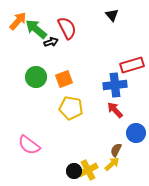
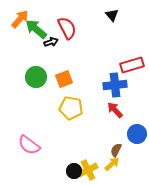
orange arrow: moved 2 px right, 2 px up
blue circle: moved 1 px right, 1 px down
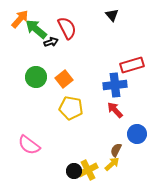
orange square: rotated 18 degrees counterclockwise
